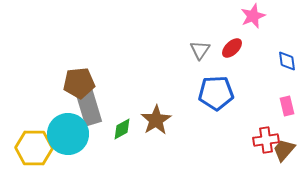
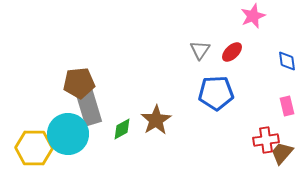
red ellipse: moved 4 px down
brown trapezoid: moved 2 px left, 3 px down
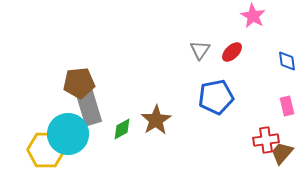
pink star: rotated 20 degrees counterclockwise
blue pentagon: moved 4 px down; rotated 8 degrees counterclockwise
yellow hexagon: moved 12 px right, 2 px down
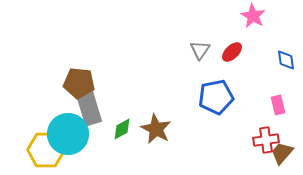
blue diamond: moved 1 px left, 1 px up
brown pentagon: rotated 12 degrees clockwise
pink rectangle: moved 9 px left, 1 px up
brown star: moved 9 px down; rotated 12 degrees counterclockwise
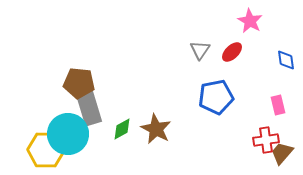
pink star: moved 3 px left, 5 px down
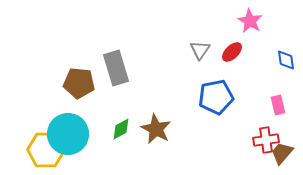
gray rectangle: moved 27 px right, 40 px up
green diamond: moved 1 px left
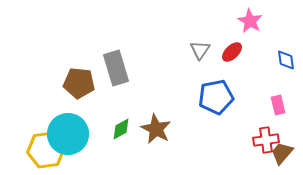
yellow hexagon: rotated 9 degrees counterclockwise
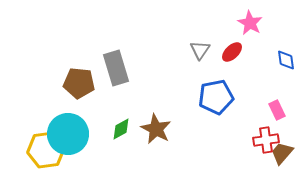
pink star: moved 2 px down
pink rectangle: moved 1 px left, 5 px down; rotated 12 degrees counterclockwise
